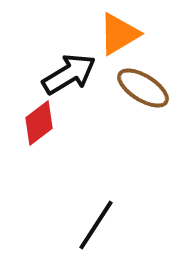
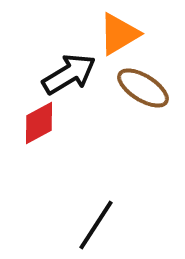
red diamond: rotated 9 degrees clockwise
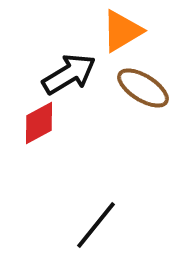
orange triangle: moved 3 px right, 3 px up
black line: rotated 6 degrees clockwise
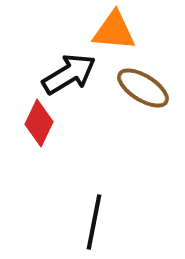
orange triangle: moved 8 px left; rotated 36 degrees clockwise
red diamond: rotated 36 degrees counterclockwise
black line: moved 2 px left, 3 px up; rotated 28 degrees counterclockwise
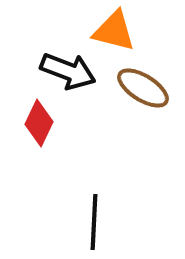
orange triangle: rotated 9 degrees clockwise
black arrow: moved 1 px left, 3 px up; rotated 52 degrees clockwise
black line: rotated 8 degrees counterclockwise
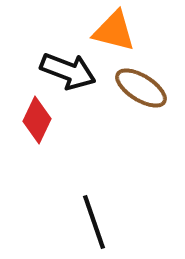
brown ellipse: moved 2 px left
red diamond: moved 2 px left, 3 px up
black line: rotated 22 degrees counterclockwise
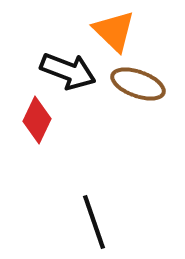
orange triangle: rotated 30 degrees clockwise
brown ellipse: moved 3 px left, 4 px up; rotated 12 degrees counterclockwise
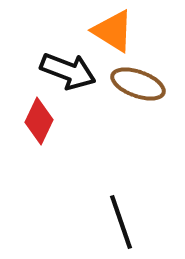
orange triangle: moved 1 px left; rotated 12 degrees counterclockwise
red diamond: moved 2 px right, 1 px down
black line: moved 27 px right
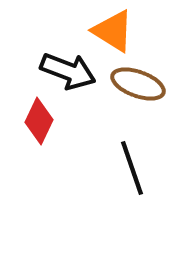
black line: moved 11 px right, 54 px up
